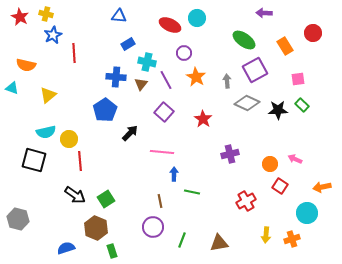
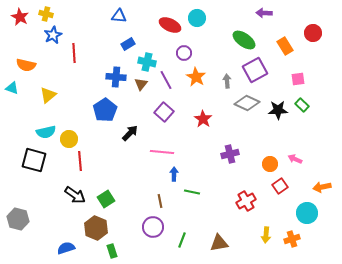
red square at (280, 186): rotated 21 degrees clockwise
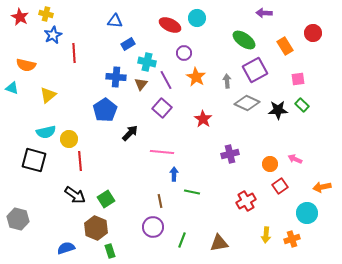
blue triangle at (119, 16): moved 4 px left, 5 px down
purple square at (164, 112): moved 2 px left, 4 px up
green rectangle at (112, 251): moved 2 px left
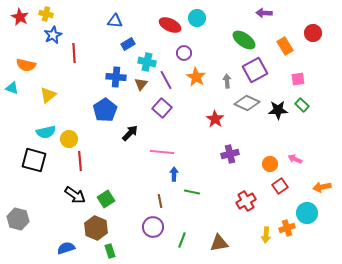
red star at (203, 119): moved 12 px right
orange cross at (292, 239): moved 5 px left, 11 px up
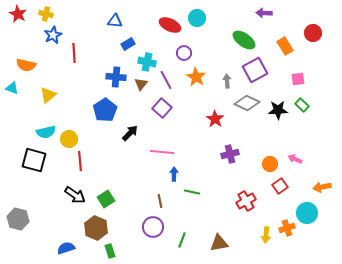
red star at (20, 17): moved 2 px left, 3 px up
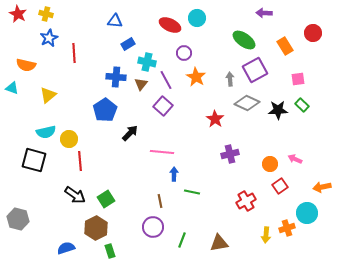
blue star at (53, 35): moved 4 px left, 3 px down
gray arrow at (227, 81): moved 3 px right, 2 px up
purple square at (162, 108): moved 1 px right, 2 px up
brown hexagon at (96, 228): rotated 10 degrees clockwise
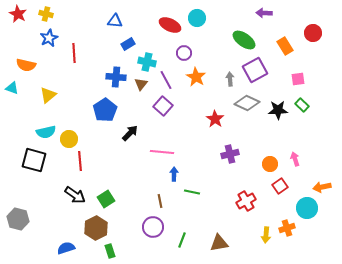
pink arrow at (295, 159): rotated 48 degrees clockwise
cyan circle at (307, 213): moved 5 px up
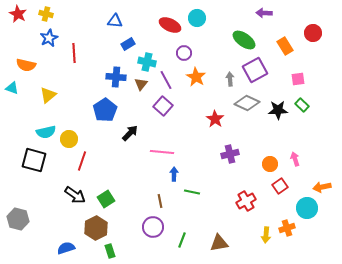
red line at (80, 161): moved 2 px right; rotated 24 degrees clockwise
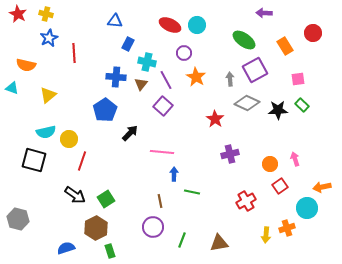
cyan circle at (197, 18): moved 7 px down
blue rectangle at (128, 44): rotated 32 degrees counterclockwise
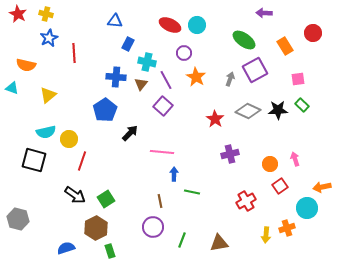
gray arrow at (230, 79): rotated 24 degrees clockwise
gray diamond at (247, 103): moved 1 px right, 8 px down
